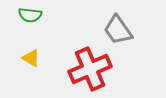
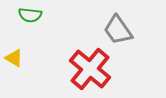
yellow triangle: moved 17 px left
red cross: rotated 27 degrees counterclockwise
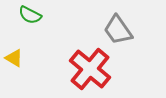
green semicircle: rotated 20 degrees clockwise
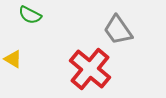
yellow triangle: moved 1 px left, 1 px down
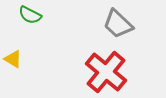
gray trapezoid: moved 6 px up; rotated 12 degrees counterclockwise
red cross: moved 16 px right, 3 px down
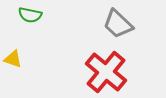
green semicircle: rotated 15 degrees counterclockwise
yellow triangle: rotated 12 degrees counterclockwise
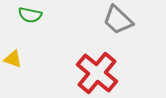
gray trapezoid: moved 4 px up
red cross: moved 9 px left, 1 px down
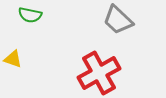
red cross: moved 2 px right; rotated 21 degrees clockwise
